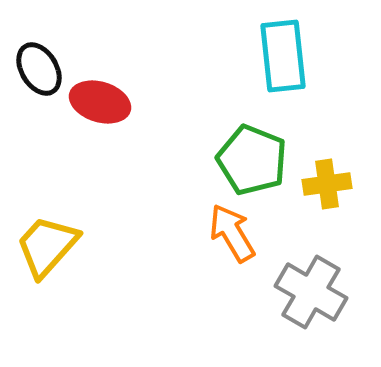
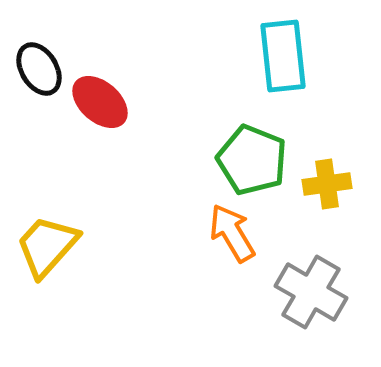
red ellipse: rotated 24 degrees clockwise
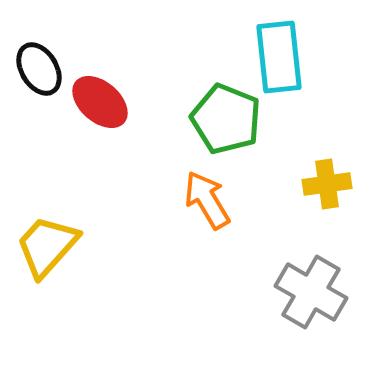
cyan rectangle: moved 4 px left, 1 px down
green pentagon: moved 26 px left, 41 px up
orange arrow: moved 25 px left, 33 px up
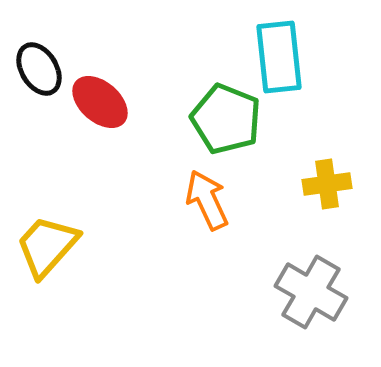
orange arrow: rotated 6 degrees clockwise
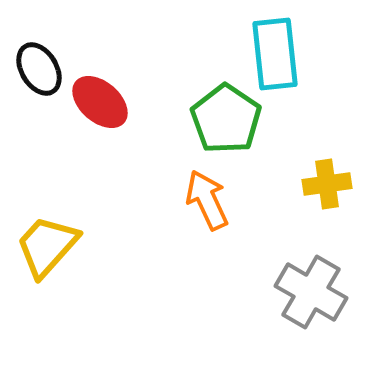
cyan rectangle: moved 4 px left, 3 px up
green pentagon: rotated 12 degrees clockwise
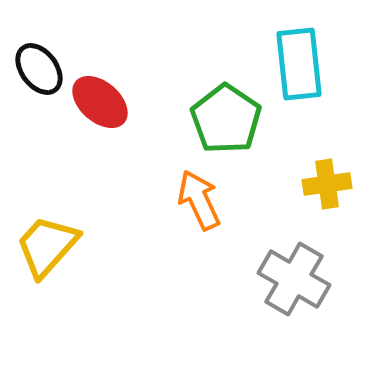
cyan rectangle: moved 24 px right, 10 px down
black ellipse: rotated 6 degrees counterclockwise
orange arrow: moved 8 px left
gray cross: moved 17 px left, 13 px up
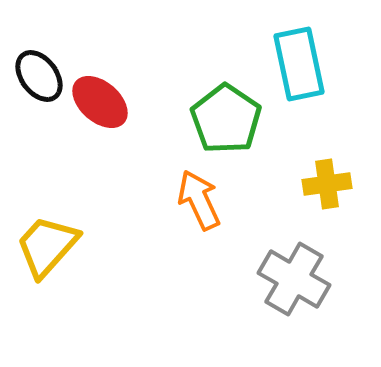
cyan rectangle: rotated 6 degrees counterclockwise
black ellipse: moved 7 px down
